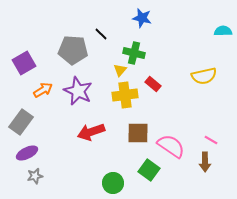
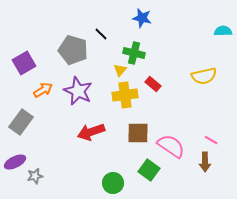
gray pentagon: rotated 12 degrees clockwise
purple ellipse: moved 12 px left, 9 px down
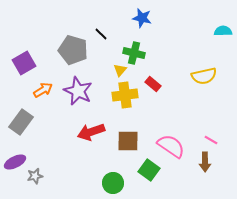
brown square: moved 10 px left, 8 px down
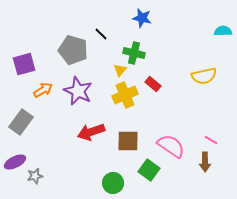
purple square: moved 1 px down; rotated 15 degrees clockwise
yellow cross: rotated 15 degrees counterclockwise
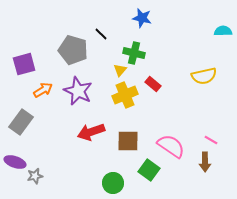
purple ellipse: rotated 45 degrees clockwise
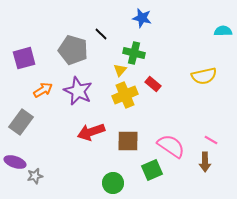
purple square: moved 6 px up
green square: moved 3 px right; rotated 30 degrees clockwise
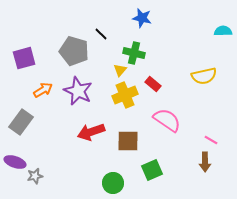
gray pentagon: moved 1 px right, 1 px down
pink semicircle: moved 4 px left, 26 px up
